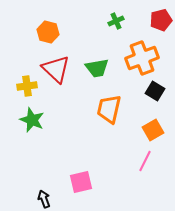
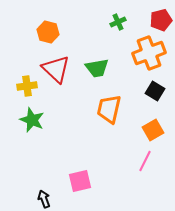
green cross: moved 2 px right, 1 px down
orange cross: moved 7 px right, 5 px up
pink square: moved 1 px left, 1 px up
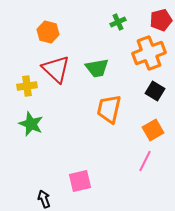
green star: moved 1 px left, 4 px down
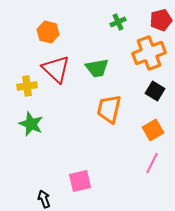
pink line: moved 7 px right, 2 px down
